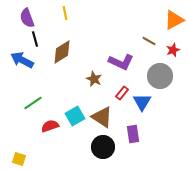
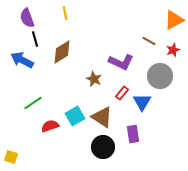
yellow square: moved 8 px left, 2 px up
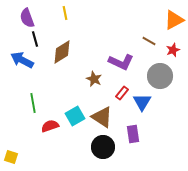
green line: rotated 66 degrees counterclockwise
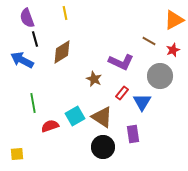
yellow square: moved 6 px right, 3 px up; rotated 24 degrees counterclockwise
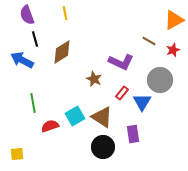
purple semicircle: moved 3 px up
gray circle: moved 4 px down
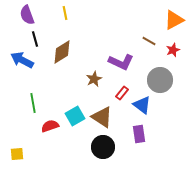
brown star: rotated 21 degrees clockwise
blue triangle: moved 3 px down; rotated 24 degrees counterclockwise
purple rectangle: moved 6 px right
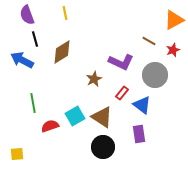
gray circle: moved 5 px left, 5 px up
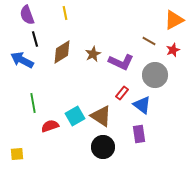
brown star: moved 1 px left, 25 px up
brown triangle: moved 1 px left, 1 px up
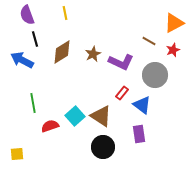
orange triangle: moved 3 px down
cyan square: rotated 12 degrees counterclockwise
